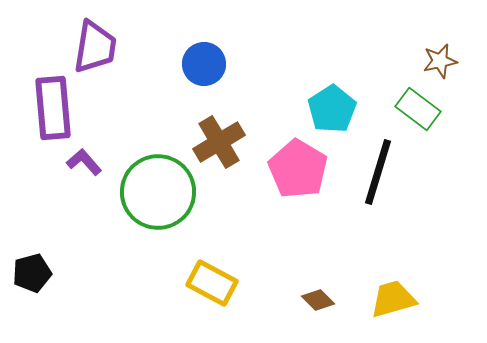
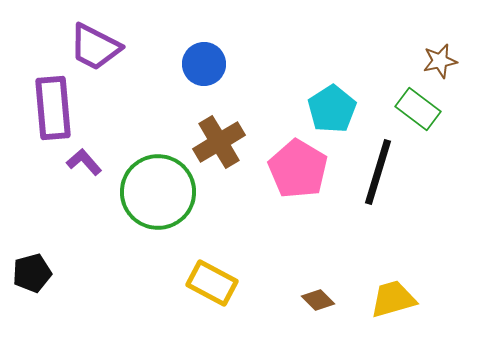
purple trapezoid: rotated 108 degrees clockwise
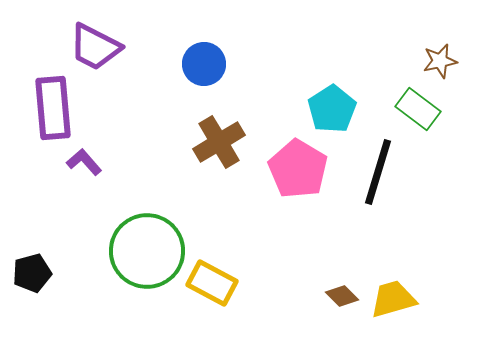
green circle: moved 11 px left, 59 px down
brown diamond: moved 24 px right, 4 px up
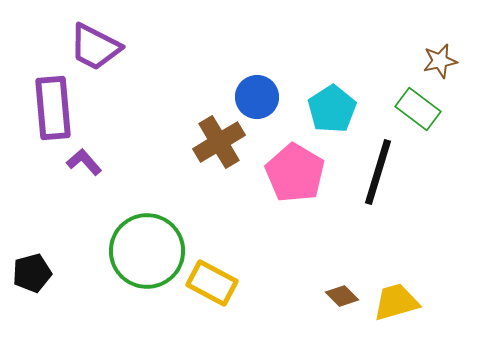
blue circle: moved 53 px right, 33 px down
pink pentagon: moved 3 px left, 4 px down
yellow trapezoid: moved 3 px right, 3 px down
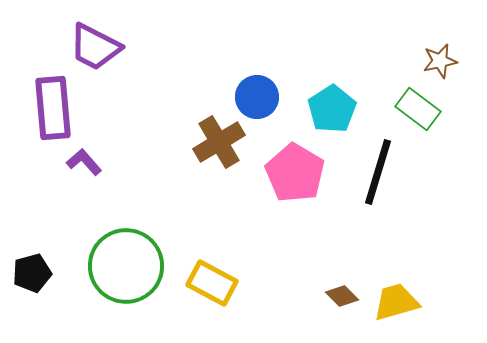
green circle: moved 21 px left, 15 px down
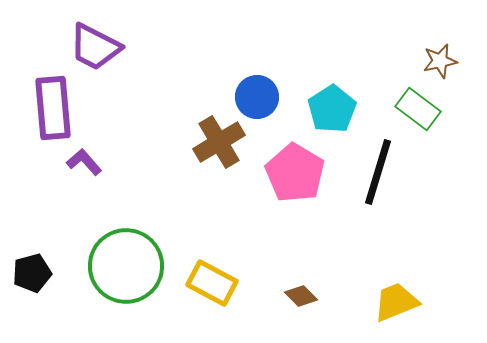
brown diamond: moved 41 px left
yellow trapezoid: rotated 6 degrees counterclockwise
